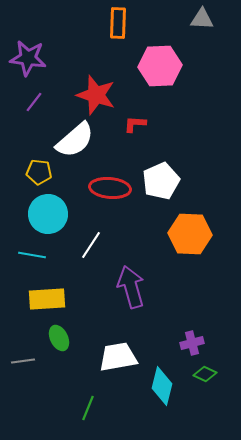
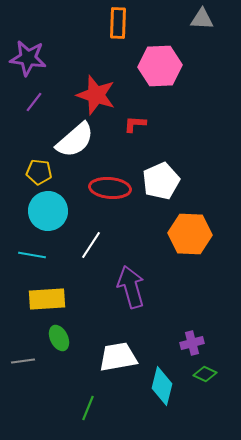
cyan circle: moved 3 px up
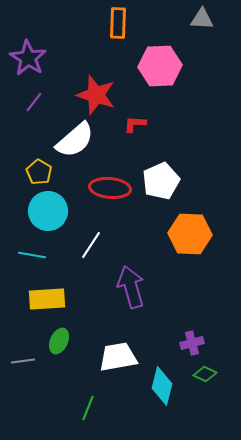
purple star: rotated 24 degrees clockwise
yellow pentagon: rotated 25 degrees clockwise
green ellipse: moved 3 px down; rotated 50 degrees clockwise
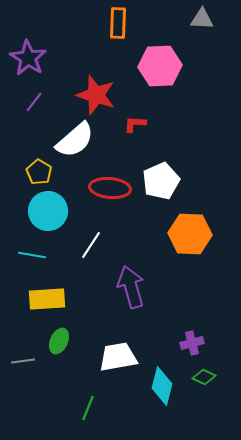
green diamond: moved 1 px left, 3 px down
